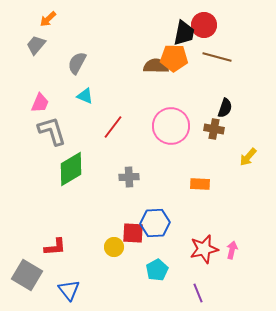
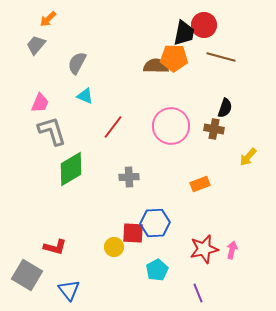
brown line: moved 4 px right
orange rectangle: rotated 24 degrees counterclockwise
red L-shape: rotated 20 degrees clockwise
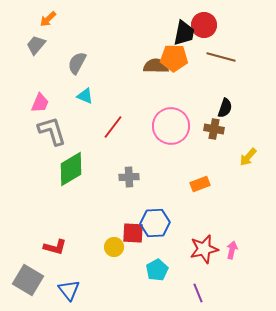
gray square: moved 1 px right, 5 px down
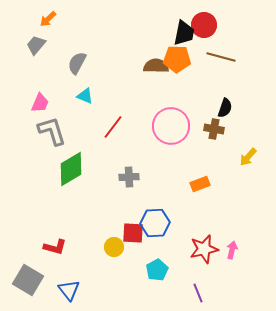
orange pentagon: moved 3 px right, 1 px down
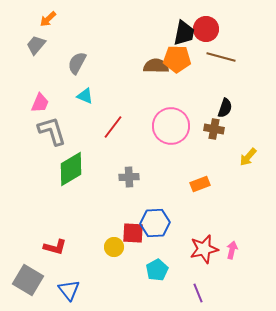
red circle: moved 2 px right, 4 px down
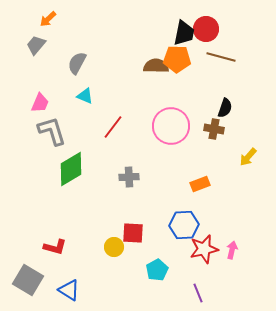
blue hexagon: moved 29 px right, 2 px down
blue triangle: rotated 20 degrees counterclockwise
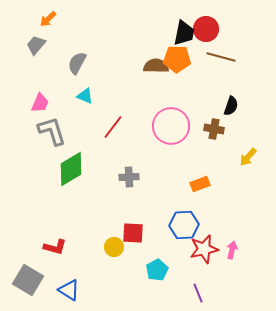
black semicircle: moved 6 px right, 2 px up
